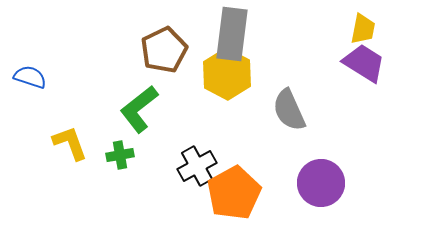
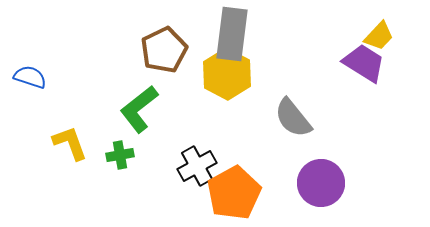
yellow trapezoid: moved 16 px right, 7 px down; rotated 32 degrees clockwise
gray semicircle: moved 4 px right, 8 px down; rotated 15 degrees counterclockwise
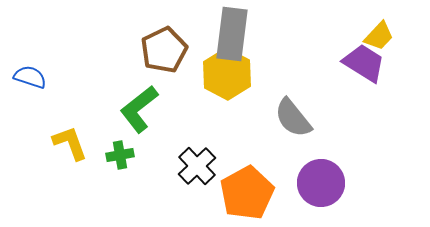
black cross: rotated 15 degrees counterclockwise
orange pentagon: moved 13 px right
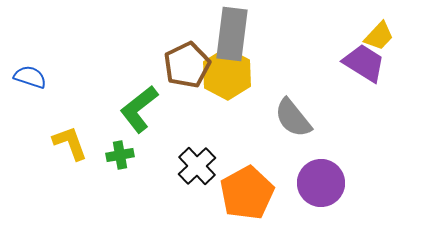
brown pentagon: moved 23 px right, 15 px down
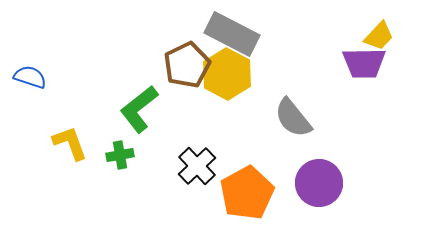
gray rectangle: rotated 70 degrees counterclockwise
purple trapezoid: rotated 147 degrees clockwise
purple circle: moved 2 px left
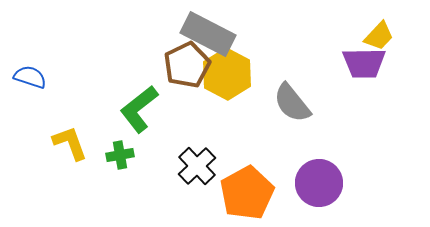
gray rectangle: moved 24 px left
gray semicircle: moved 1 px left, 15 px up
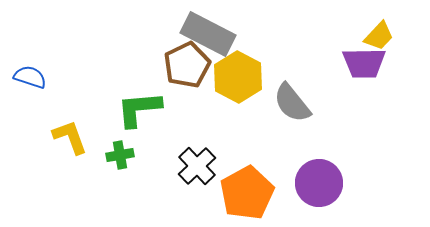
yellow hexagon: moved 11 px right, 3 px down
green L-shape: rotated 33 degrees clockwise
yellow L-shape: moved 6 px up
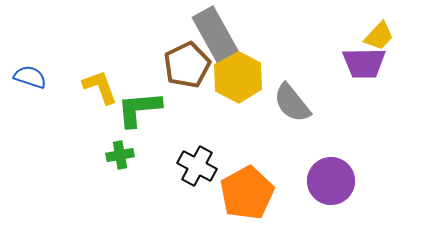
gray rectangle: moved 7 px right; rotated 34 degrees clockwise
yellow L-shape: moved 30 px right, 50 px up
black cross: rotated 18 degrees counterclockwise
purple circle: moved 12 px right, 2 px up
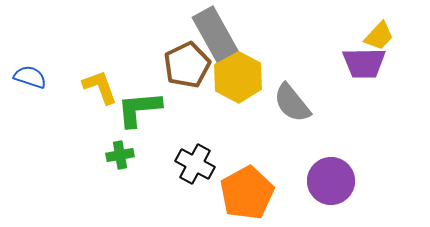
black cross: moved 2 px left, 2 px up
